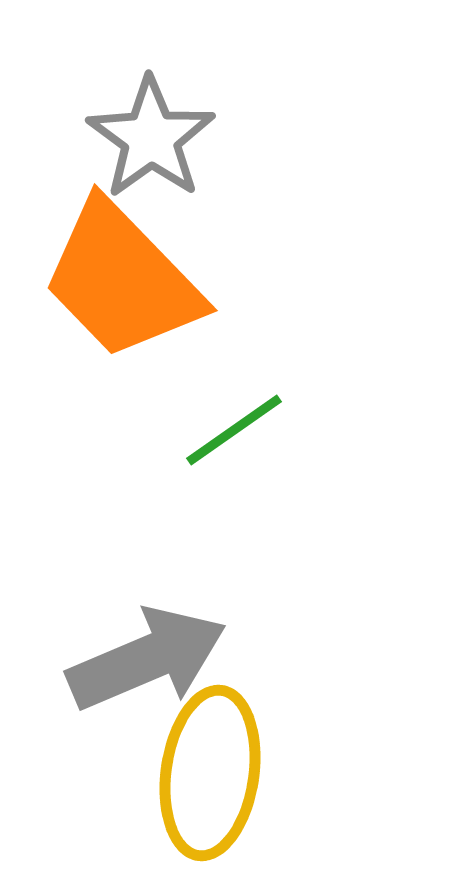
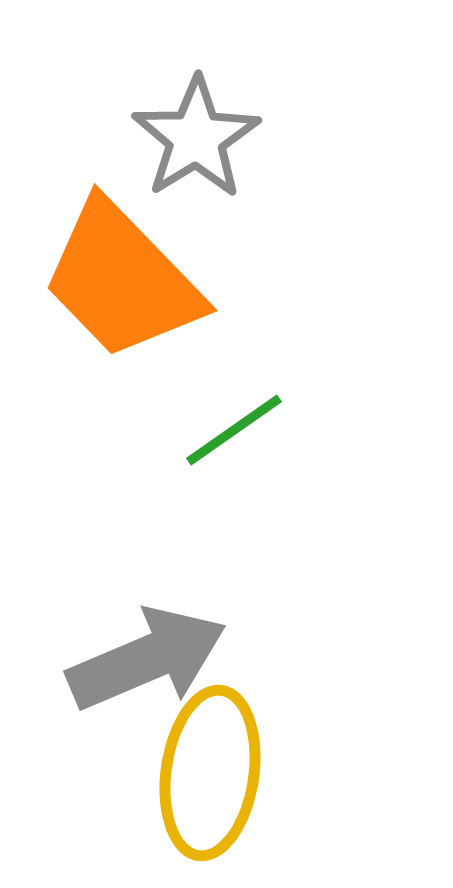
gray star: moved 45 px right; rotated 4 degrees clockwise
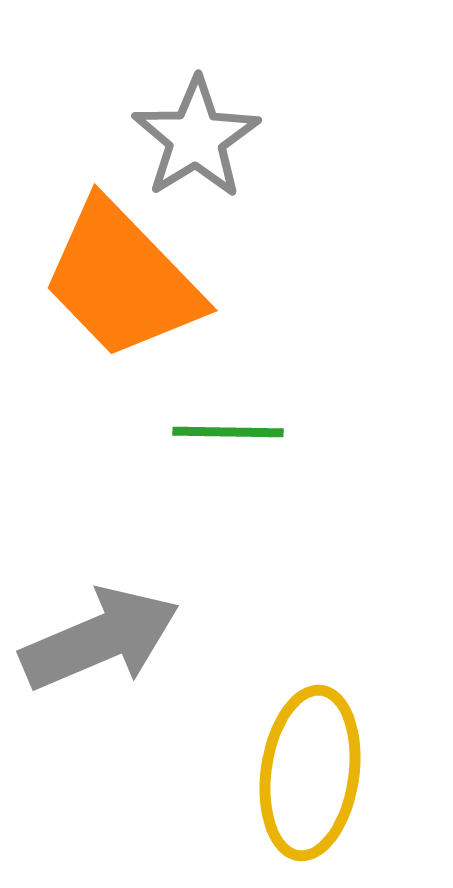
green line: moved 6 px left, 2 px down; rotated 36 degrees clockwise
gray arrow: moved 47 px left, 20 px up
yellow ellipse: moved 100 px right
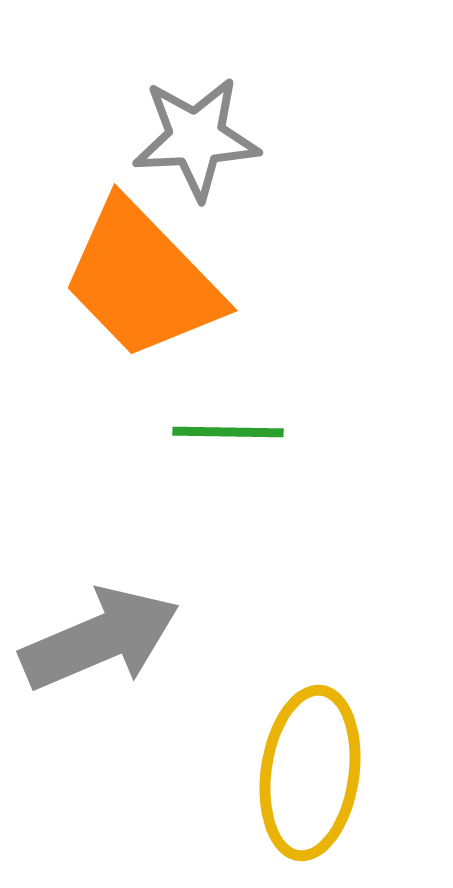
gray star: rotated 29 degrees clockwise
orange trapezoid: moved 20 px right
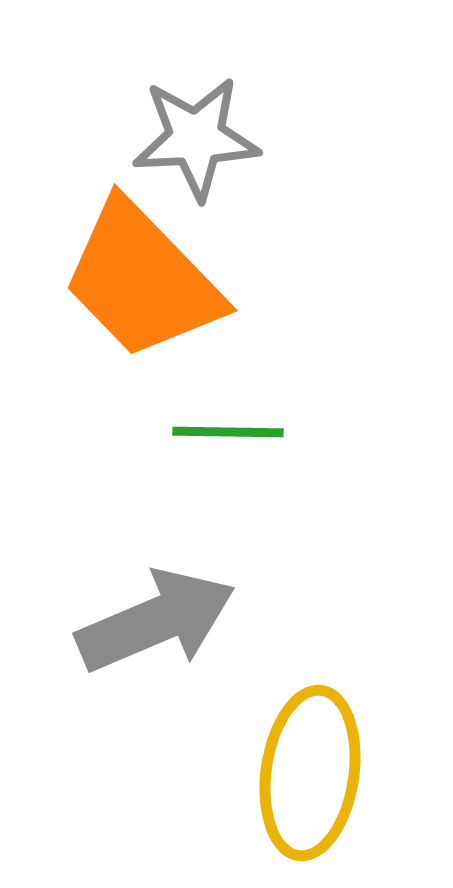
gray arrow: moved 56 px right, 18 px up
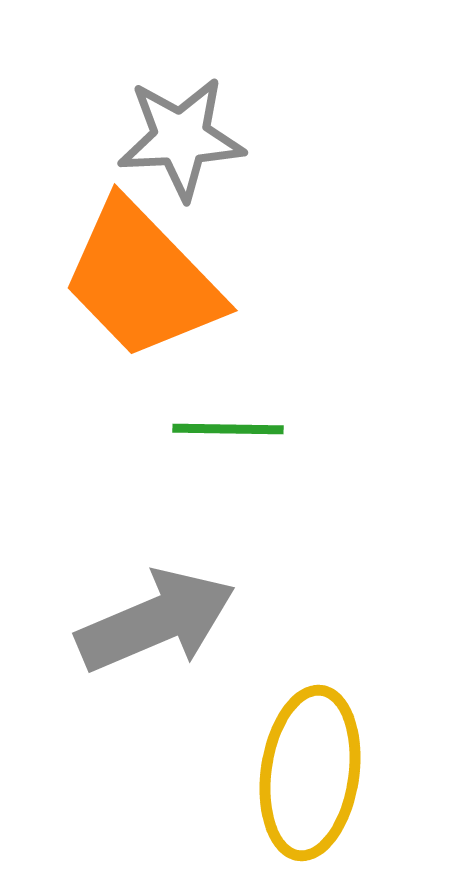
gray star: moved 15 px left
green line: moved 3 px up
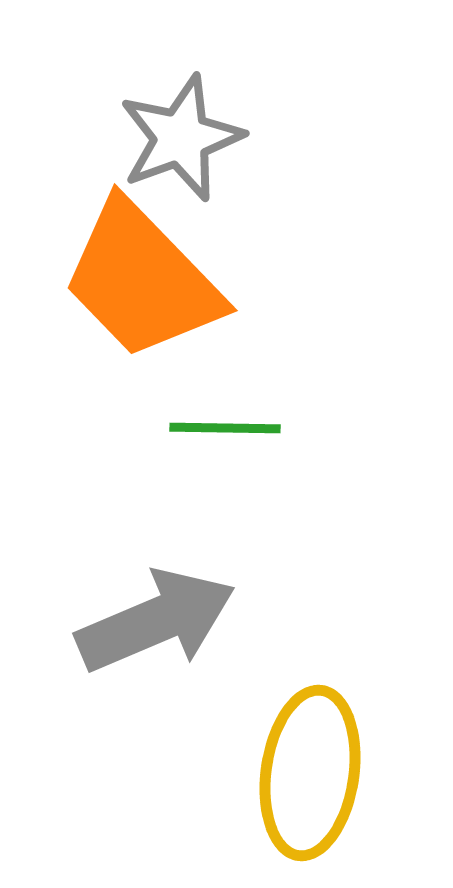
gray star: rotated 17 degrees counterclockwise
green line: moved 3 px left, 1 px up
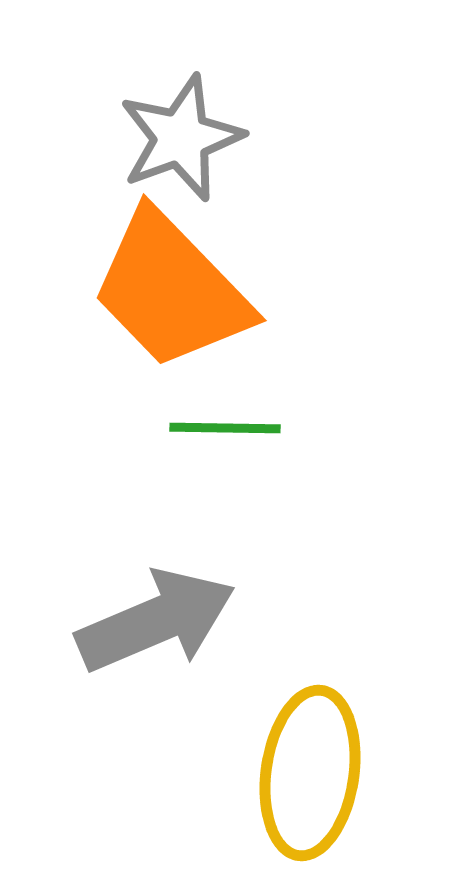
orange trapezoid: moved 29 px right, 10 px down
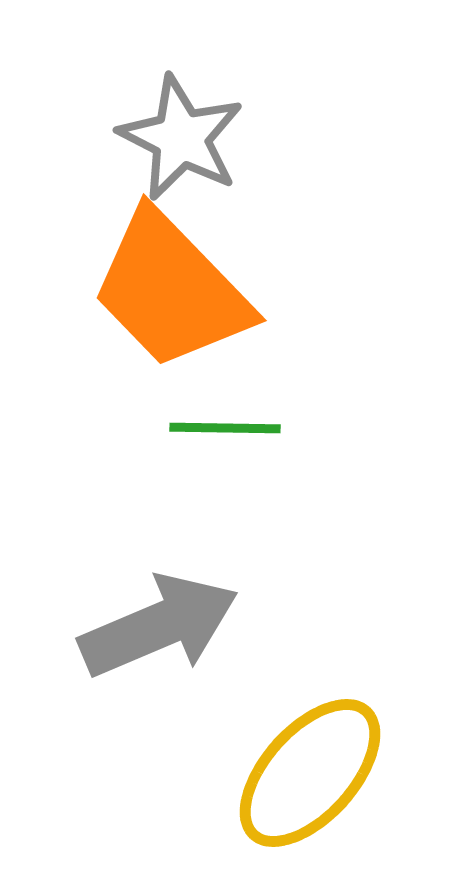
gray star: rotated 25 degrees counterclockwise
gray arrow: moved 3 px right, 5 px down
yellow ellipse: rotated 34 degrees clockwise
